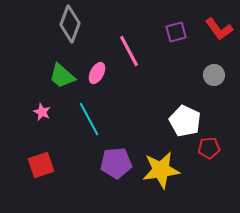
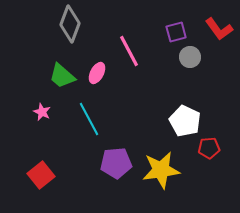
gray circle: moved 24 px left, 18 px up
red square: moved 10 px down; rotated 20 degrees counterclockwise
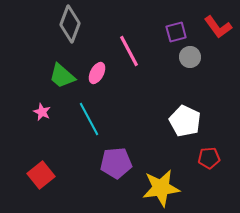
red L-shape: moved 1 px left, 2 px up
red pentagon: moved 10 px down
yellow star: moved 18 px down
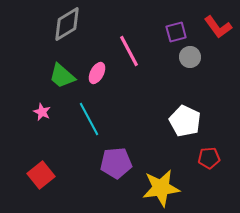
gray diamond: moved 3 px left; rotated 39 degrees clockwise
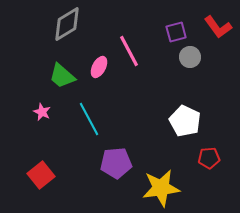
pink ellipse: moved 2 px right, 6 px up
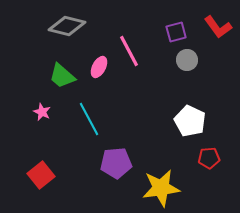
gray diamond: moved 2 px down; rotated 45 degrees clockwise
gray circle: moved 3 px left, 3 px down
white pentagon: moved 5 px right
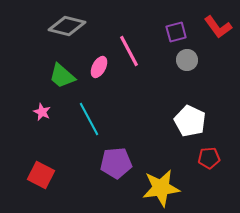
red square: rotated 24 degrees counterclockwise
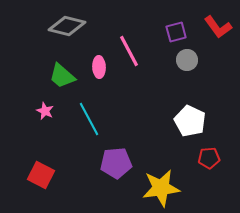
pink ellipse: rotated 30 degrees counterclockwise
pink star: moved 3 px right, 1 px up
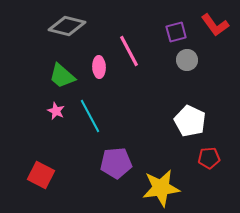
red L-shape: moved 3 px left, 2 px up
pink star: moved 11 px right
cyan line: moved 1 px right, 3 px up
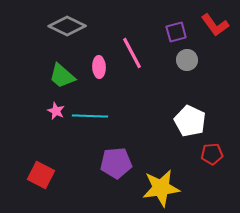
gray diamond: rotated 12 degrees clockwise
pink line: moved 3 px right, 2 px down
cyan line: rotated 60 degrees counterclockwise
red pentagon: moved 3 px right, 4 px up
